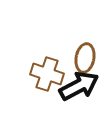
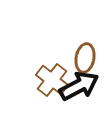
brown cross: moved 5 px right, 6 px down; rotated 20 degrees clockwise
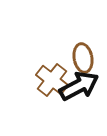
brown ellipse: moved 2 px left; rotated 20 degrees counterclockwise
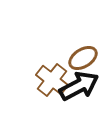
brown ellipse: rotated 68 degrees clockwise
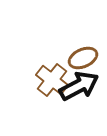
brown ellipse: rotated 8 degrees clockwise
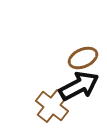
brown cross: moved 26 px down
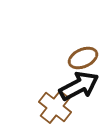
brown cross: moved 3 px right, 1 px down
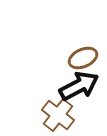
brown cross: moved 3 px right, 8 px down
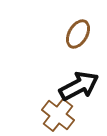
brown ellipse: moved 5 px left, 24 px up; rotated 36 degrees counterclockwise
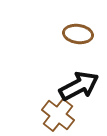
brown ellipse: rotated 68 degrees clockwise
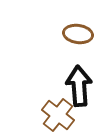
black arrow: rotated 66 degrees counterclockwise
